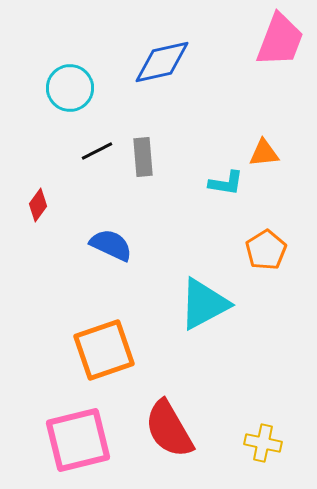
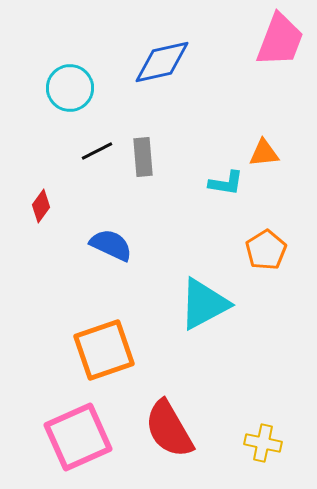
red diamond: moved 3 px right, 1 px down
pink square: moved 3 px up; rotated 10 degrees counterclockwise
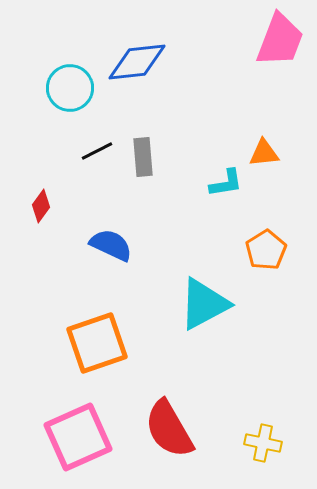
blue diamond: moved 25 px left; rotated 6 degrees clockwise
cyan L-shape: rotated 18 degrees counterclockwise
orange square: moved 7 px left, 7 px up
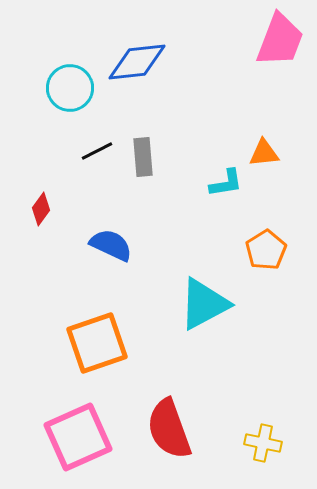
red diamond: moved 3 px down
red semicircle: rotated 10 degrees clockwise
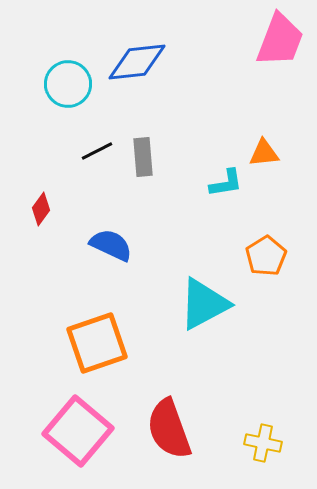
cyan circle: moved 2 px left, 4 px up
orange pentagon: moved 6 px down
pink square: moved 6 px up; rotated 26 degrees counterclockwise
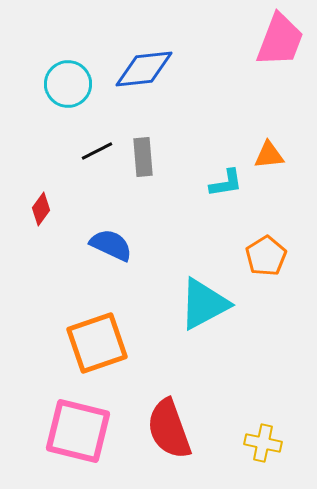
blue diamond: moved 7 px right, 7 px down
orange triangle: moved 5 px right, 2 px down
pink square: rotated 26 degrees counterclockwise
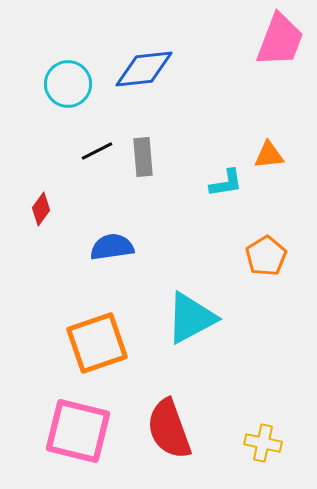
blue semicircle: moved 1 px right, 2 px down; rotated 33 degrees counterclockwise
cyan triangle: moved 13 px left, 14 px down
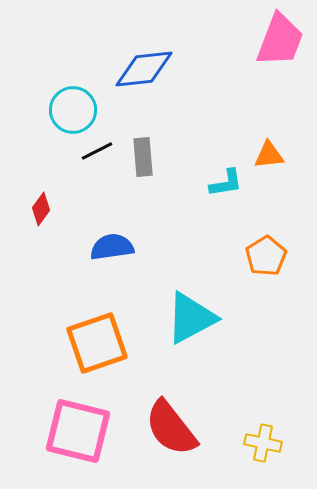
cyan circle: moved 5 px right, 26 px down
red semicircle: moved 2 px right, 1 px up; rotated 18 degrees counterclockwise
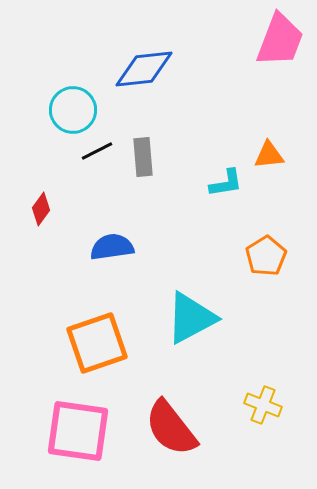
pink square: rotated 6 degrees counterclockwise
yellow cross: moved 38 px up; rotated 9 degrees clockwise
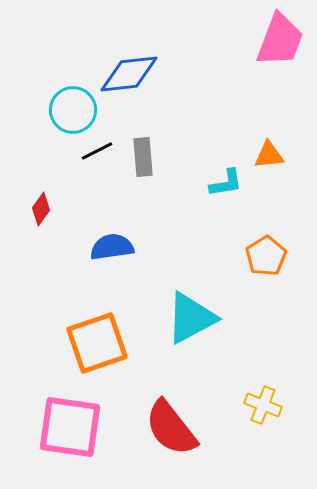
blue diamond: moved 15 px left, 5 px down
pink square: moved 8 px left, 4 px up
